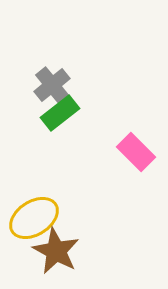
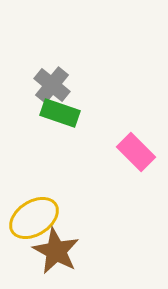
gray cross: rotated 12 degrees counterclockwise
green rectangle: rotated 57 degrees clockwise
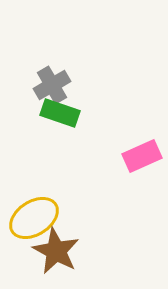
gray cross: rotated 21 degrees clockwise
pink rectangle: moved 6 px right, 4 px down; rotated 69 degrees counterclockwise
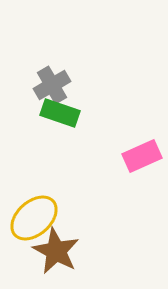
yellow ellipse: rotated 9 degrees counterclockwise
